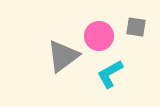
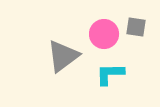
pink circle: moved 5 px right, 2 px up
cyan L-shape: rotated 28 degrees clockwise
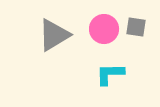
pink circle: moved 5 px up
gray triangle: moved 9 px left, 21 px up; rotated 6 degrees clockwise
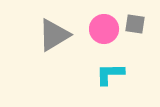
gray square: moved 1 px left, 3 px up
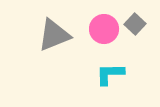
gray square: rotated 35 degrees clockwise
gray triangle: rotated 9 degrees clockwise
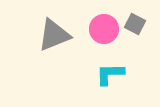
gray square: rotated 15 degrees counterclockwise
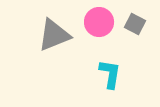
pink circle: moved 5 px left, 7 px up
cyan L-shape: rotated 100 degrees clockwise
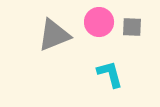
gray square: moved 3 px left, 3 px down; rotated 25 degrees counterclockwise
cyan L-shape: rotated 24 degrees counterclockwise
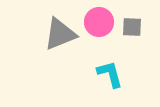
gray triangle: moved 6 px right, 1 px up
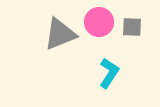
cyan L-shape: moved 1 px left, 1 px up; rotated 48 degrees clockwise
